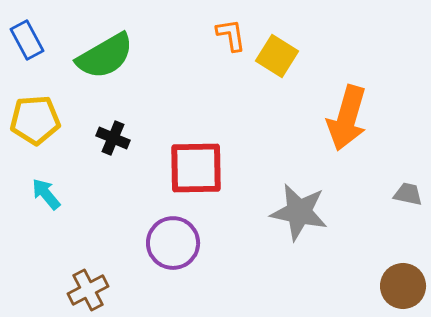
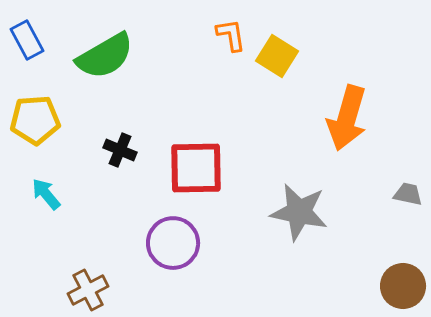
black cross: moved 7 px right, 12 px down
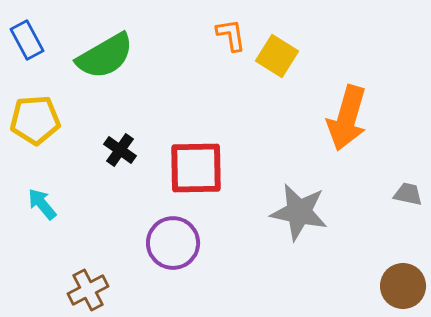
black cross: rotated 12 degrees clockwise
cyan arrow: moved 4 px left, 10 px down
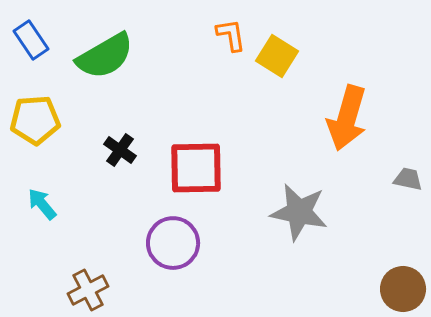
blue rectangle: moved 4 px right; rotated 6 degrees counterclockwise
gray trapezoid: moved 15 px up
brown circle: moved 3 px down
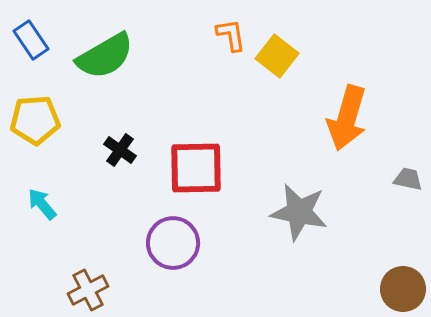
yellow square: rotated 6 degrees clockwise
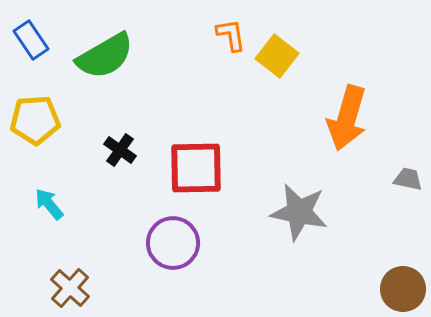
cyan arrow: moved 7 px right
brown cross: moved 18 px left, 2 px up; rotated 21 degrees counterclockwise
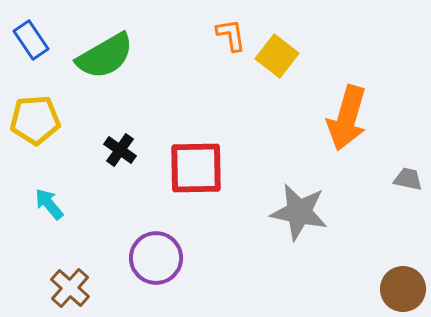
purple circle: moved 17 px left, 15 px down
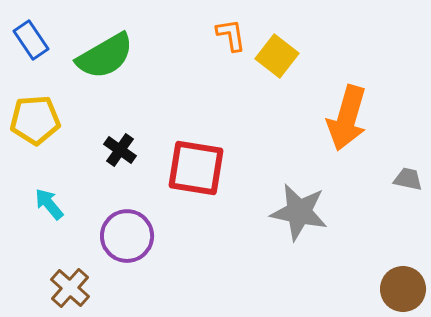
red square: rotated 10 degrees clockwise
purple circle: moved 29 px left, 22 px up
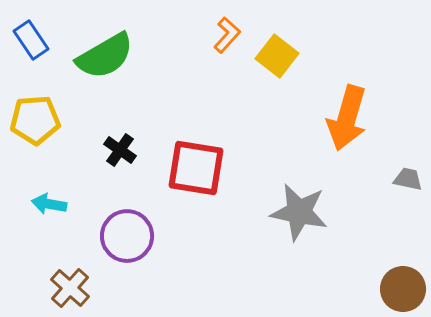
orange L-shape: moved 4 px left; rotated 51 degrees clockwise
cyan arrow: rotated 40 degrees counterclockwise
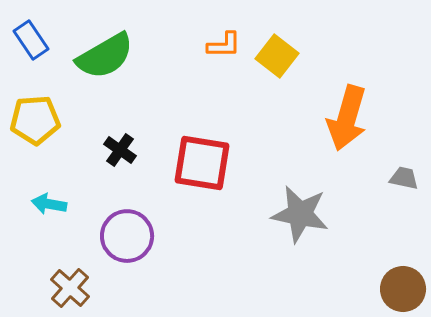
orange L-shape: moved 3 px left, 10 px down; rotated 48 degrees clockwise
red square: moved 6 px right, 5 px up
gray trapezoid: moved 4 px left, 1 px up
gray star: moved 1 px right, 2 px down
